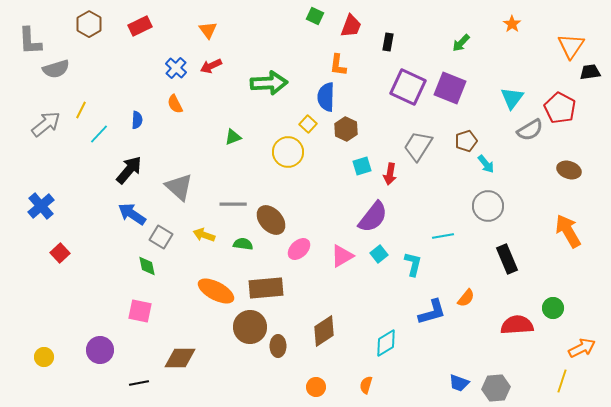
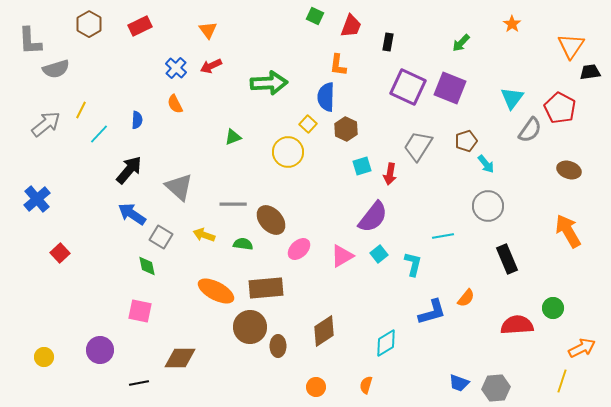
gray semicircle at (530, 130): rotated 24 degrees counterclockwise
blue cross at (41, 206): moved 4 px left, 7 px up
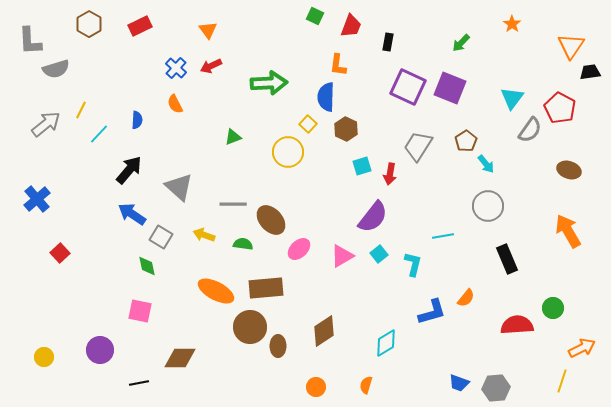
brown pentagon at (466, 141): rotated 15 degrees counterclockwise
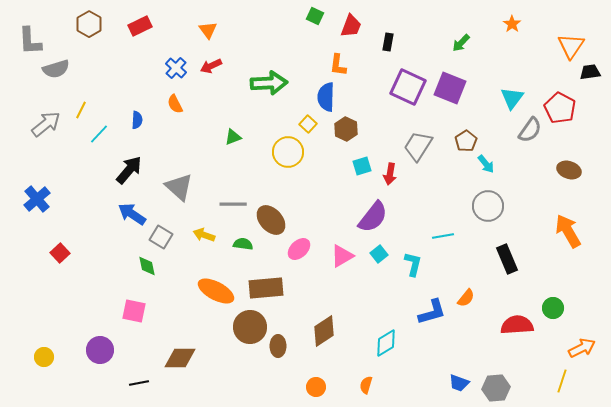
pink square at (140, 311): moved 6 px left
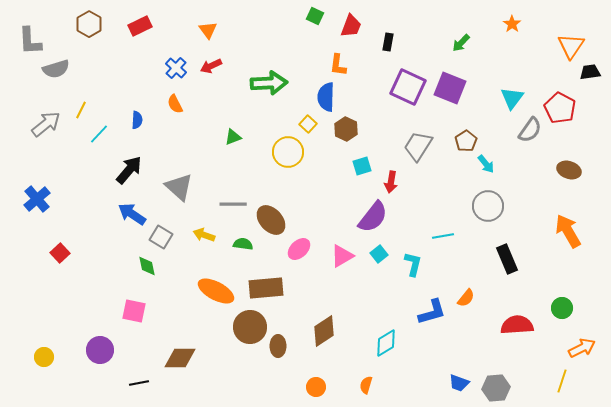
red arrow at (390, 174): moved 1 px right, 8 px down
green circle at (553, 308): moved 9 px right
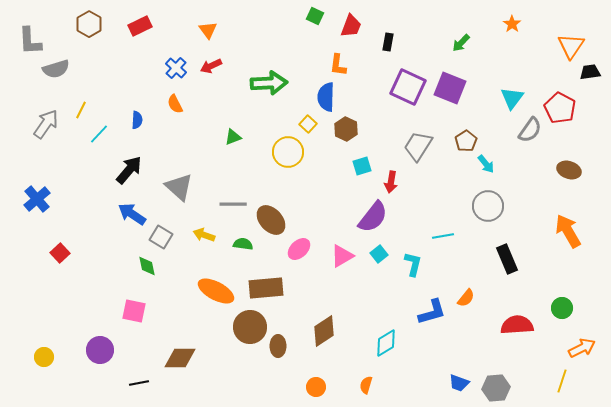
gray arrow at (46, 124): rotated 16 degrees counterclockwise
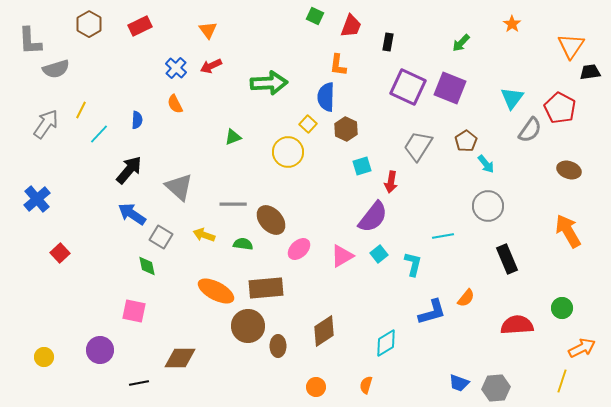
brown circle at (250, 327): moved 2 px left, 1 px up
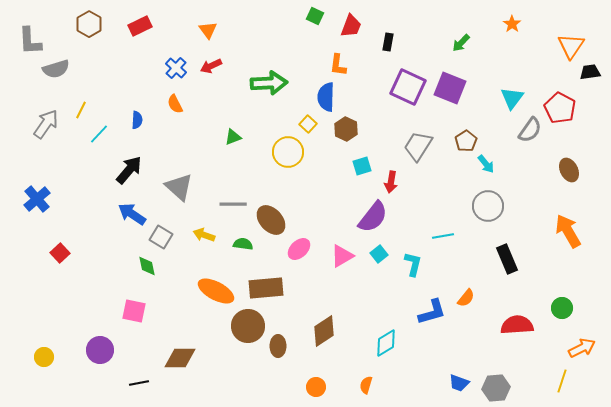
brown ellipse at (569, 170): rotated 45 degrees clockwise
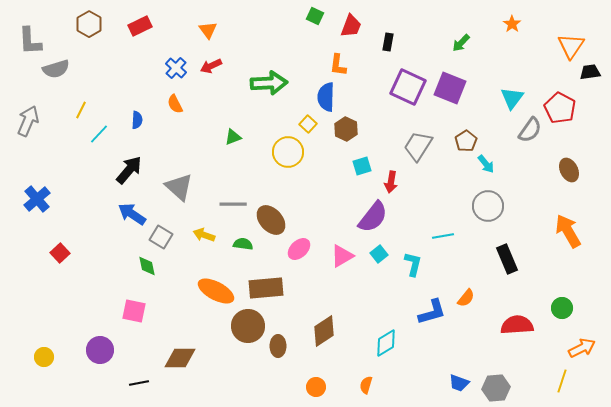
gray arrow at (46, 124): moved 18 px left, 3 px up; rotated 12 degrees counterclockwise
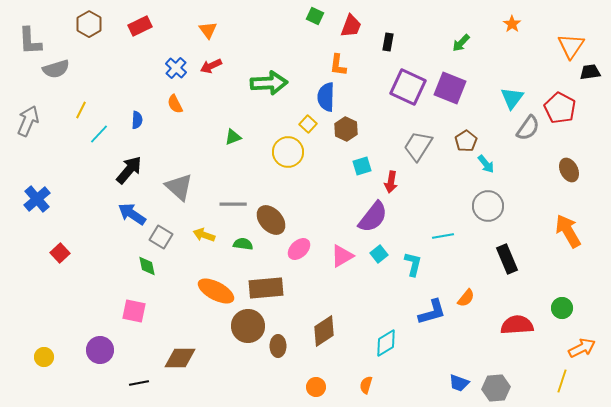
gray semicircle at (530, 130): moved 2 px left, 2 px up
